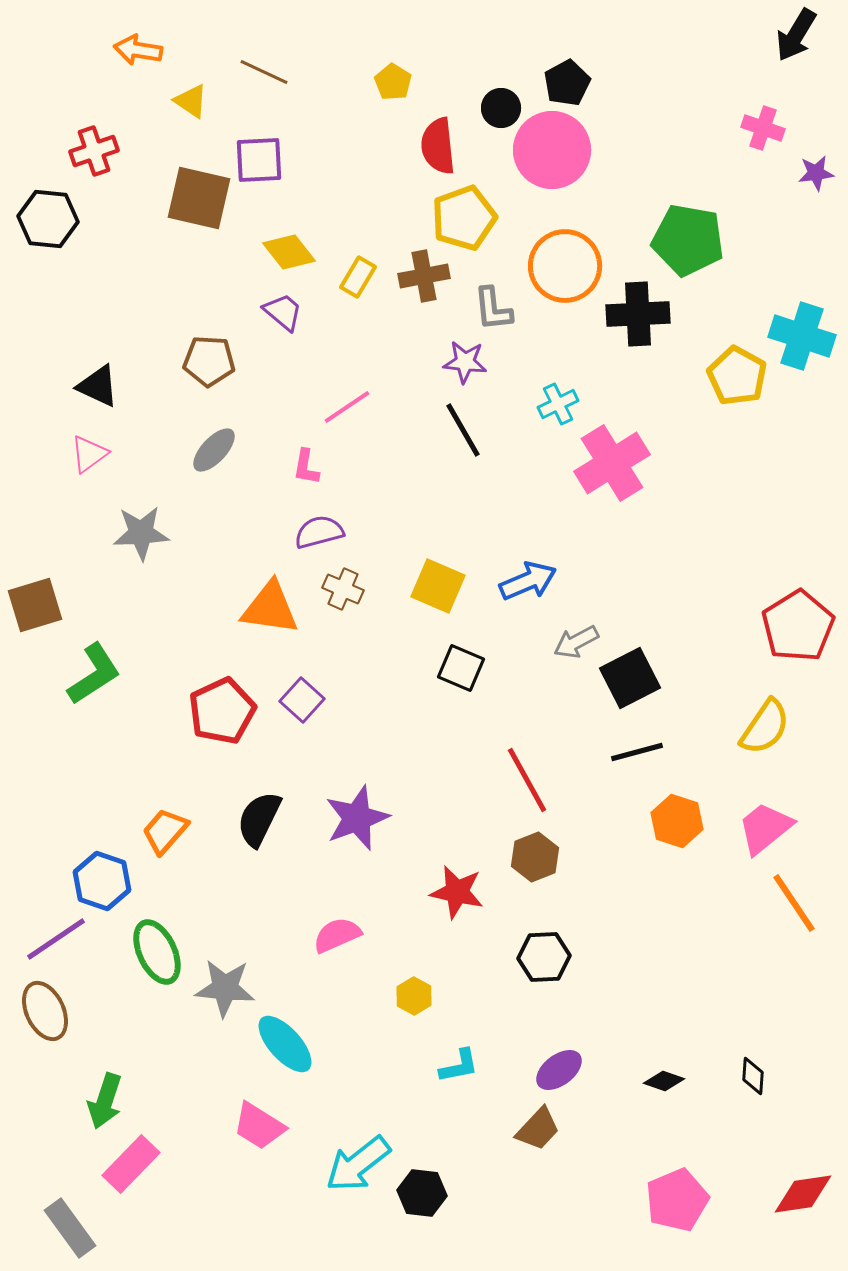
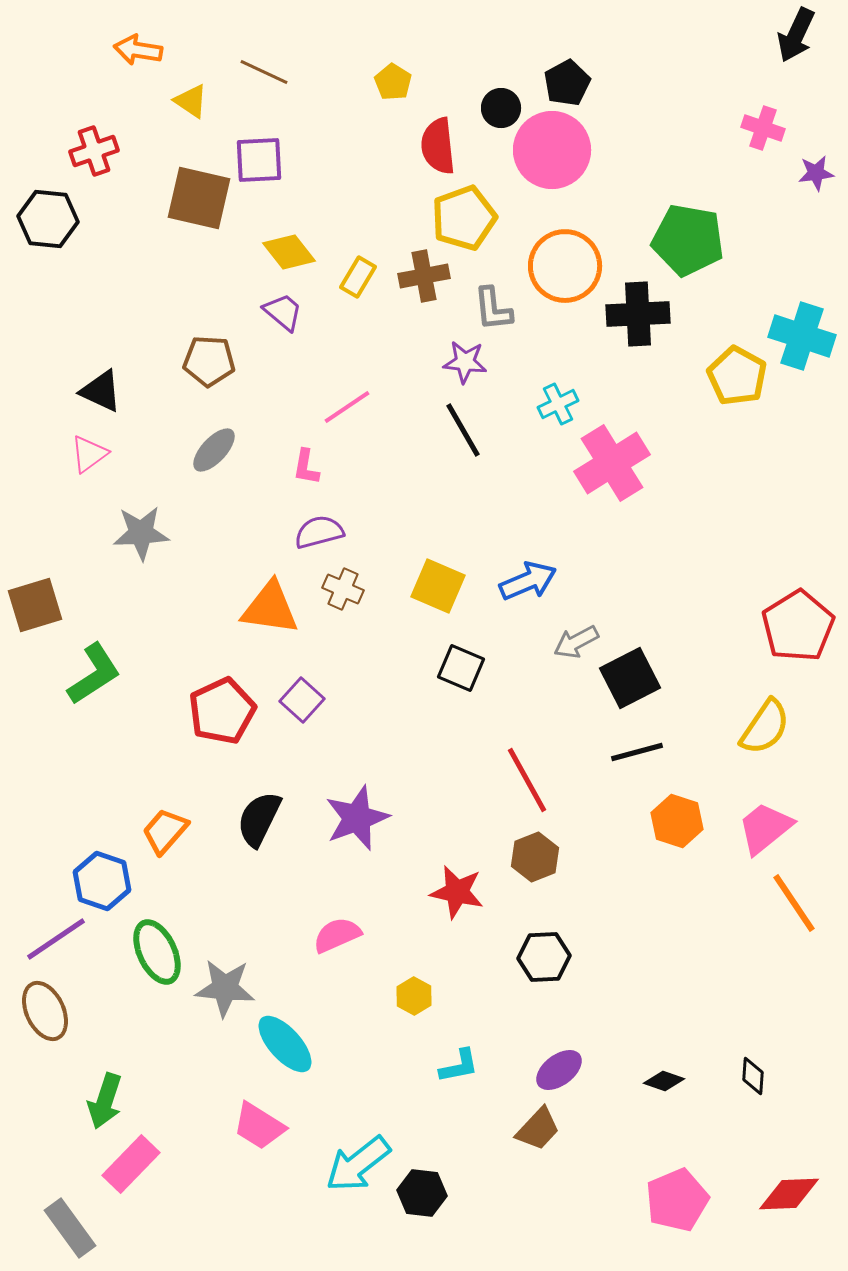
black arrow at (796, 35): rotated 6 degrees counterclockwise
black triangle at (98, 386): moved 3 px right, 5 px down
red diamond at (803, 1194): moved 14 px left; rotated 6 degrees clockwise
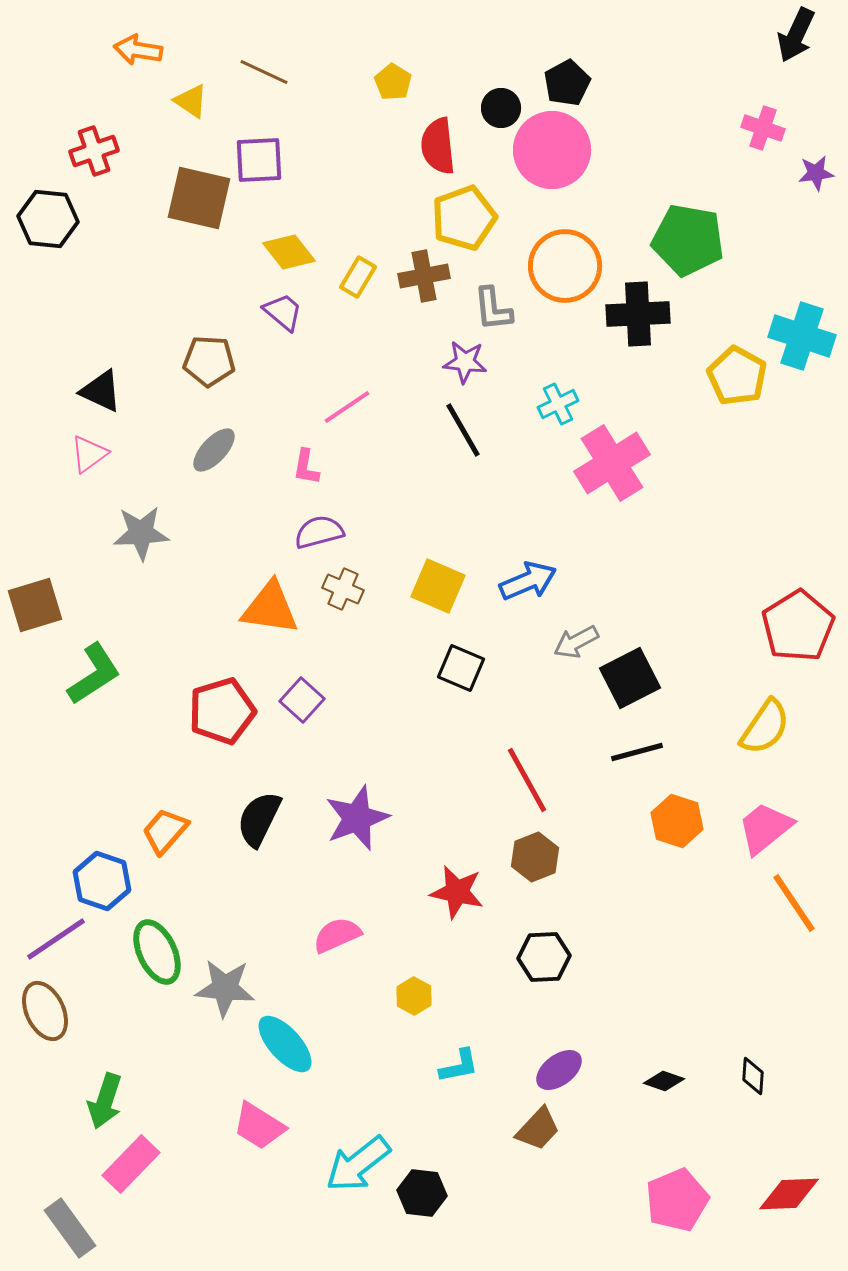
red pentagon at (222, 711): rotated 8 degrees clockwise
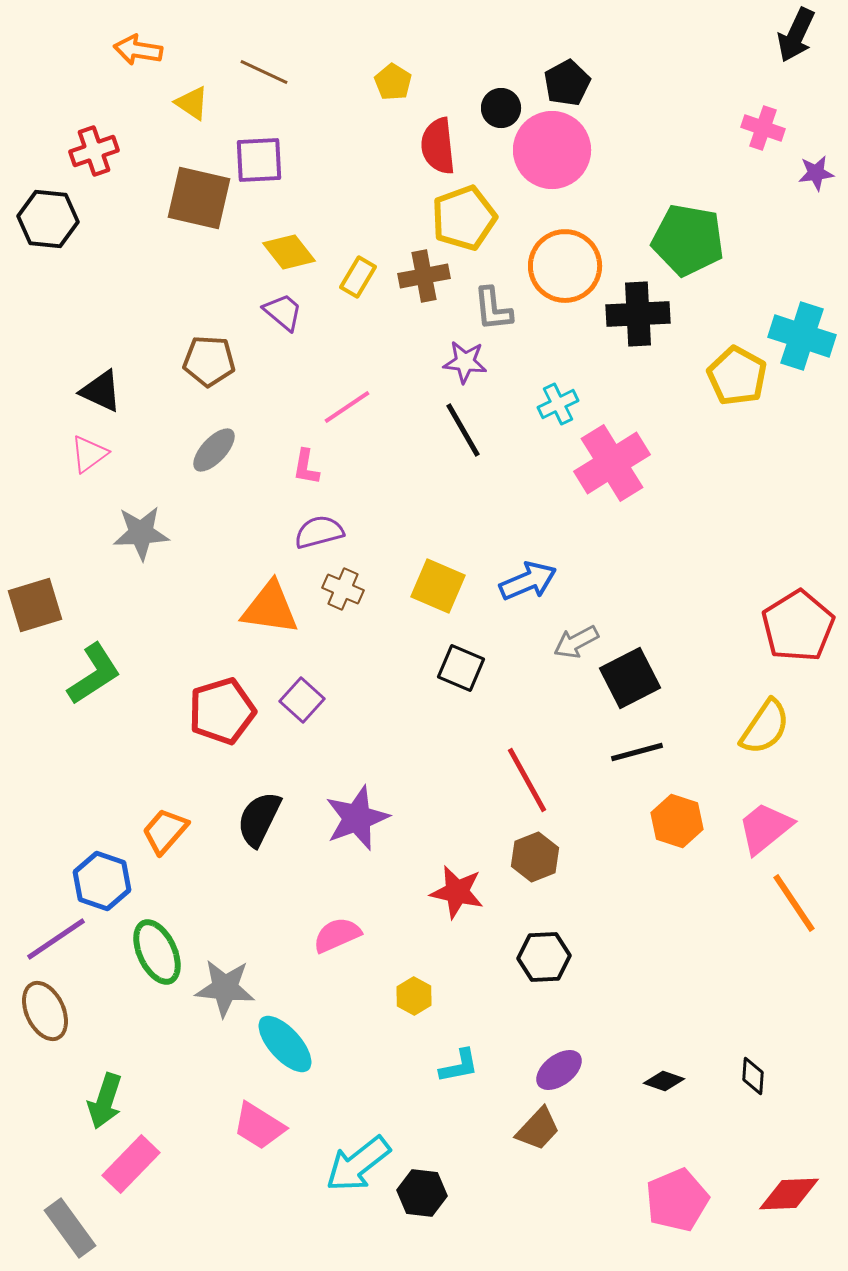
yellow triangle at (191, 101): moved 1 px right, 2 px down
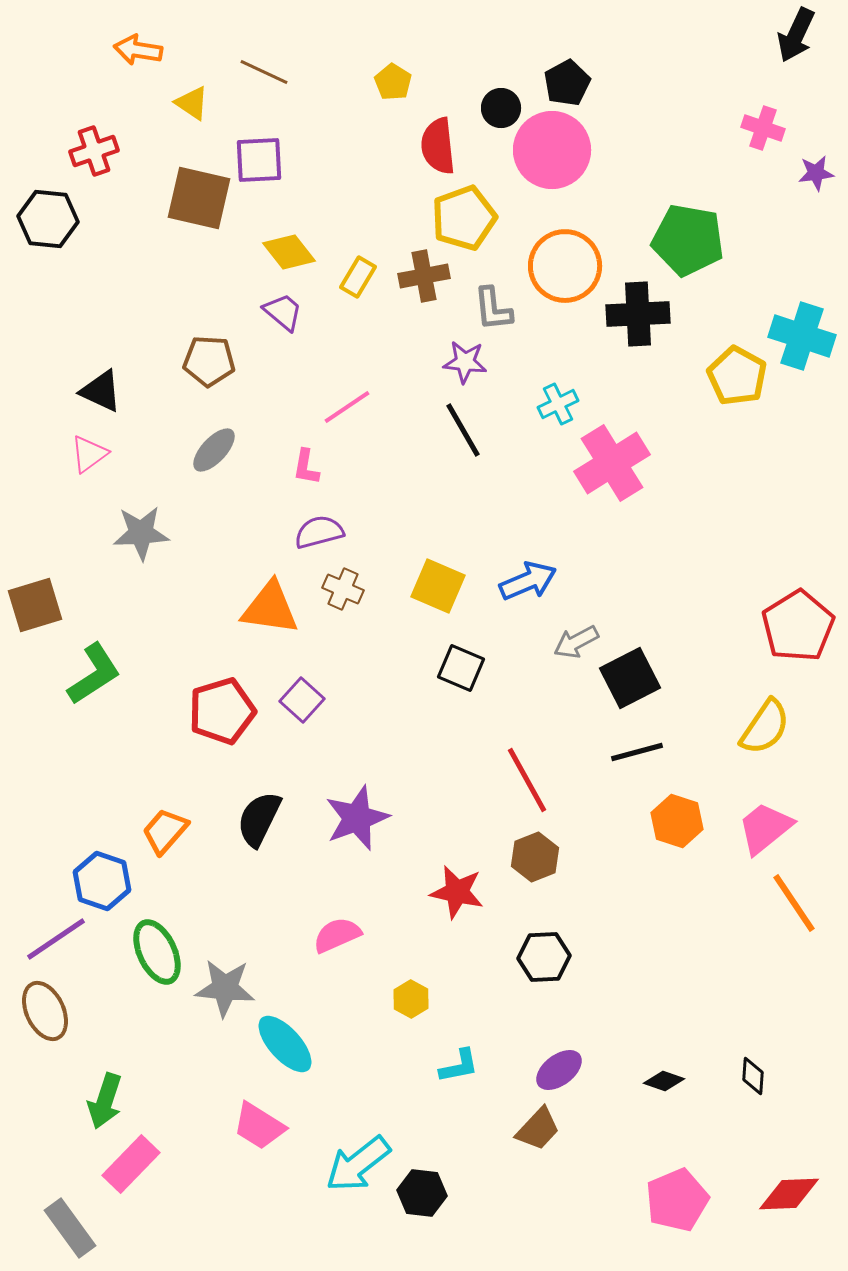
yellow hexagon at (414, 996): moved 3 px left, 3 px down
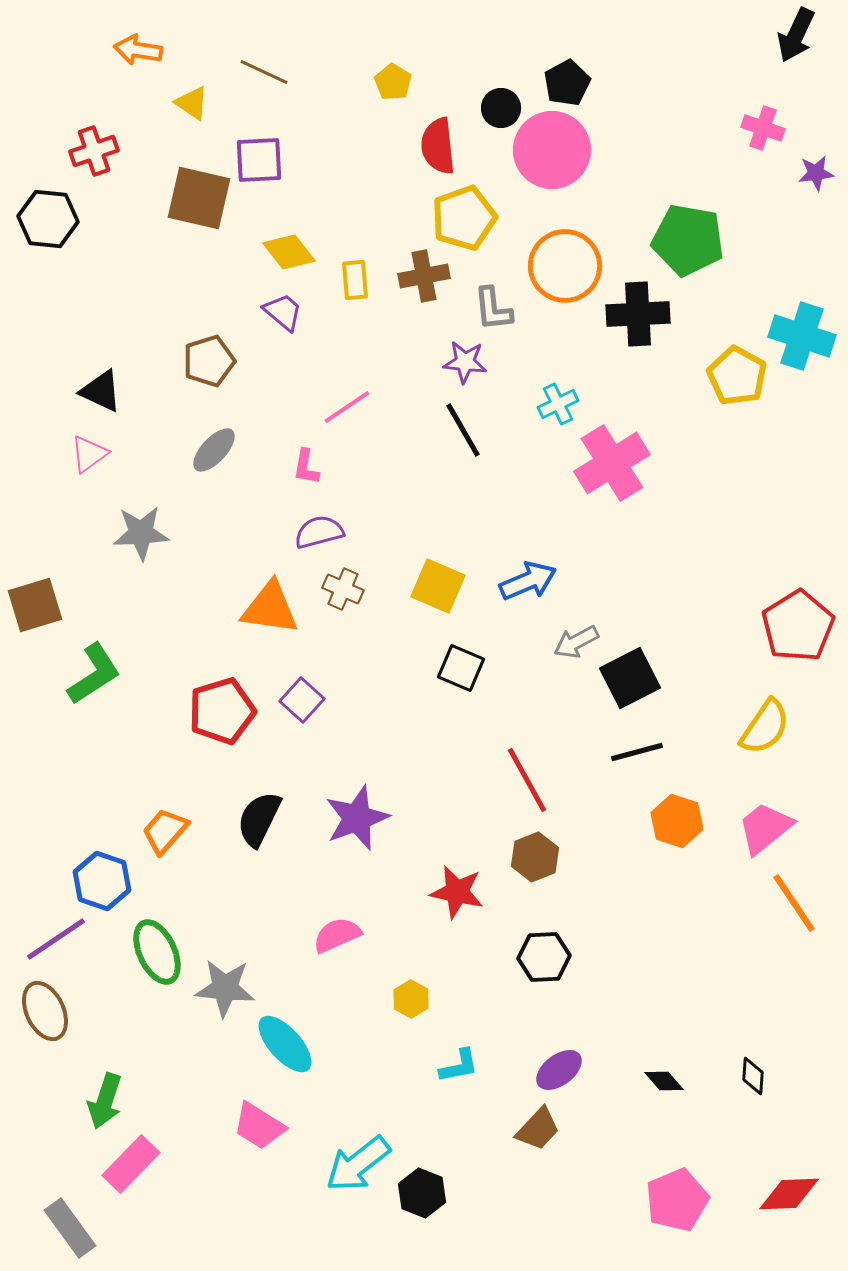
yellow rectangle at (358, 277): moved 3 px left, 3 px down; rotated 36 degrees counterclockwise
brown pentagon at (209, 361): rotated 21 degrees counterclockwise
black diamond at (664, 1081): rotated 30 degrees clockwise
black hexagon at (422, 1193): rotated 15 degrees clockwise
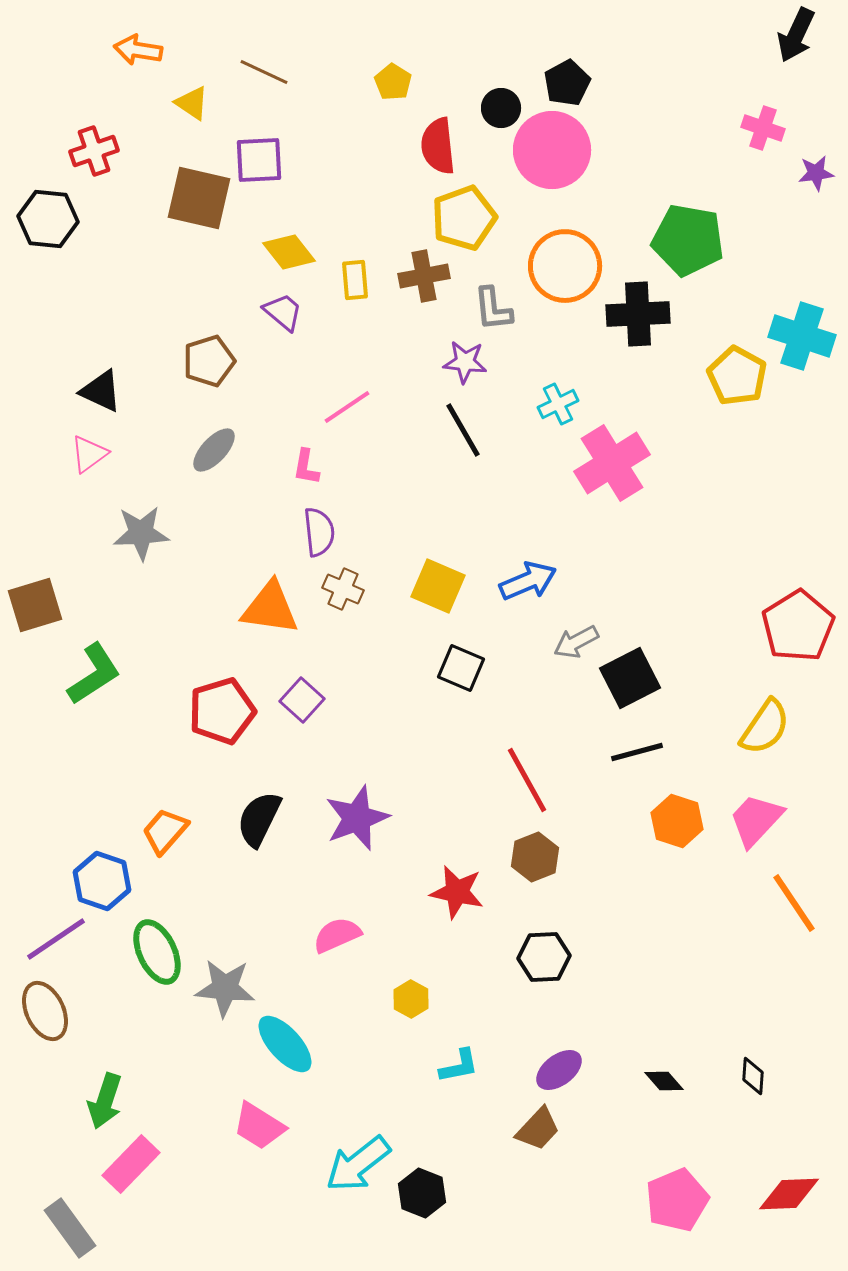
purple semicircle at (319, 532): rotated 99 degrees clockwise
pink trapezoid at (765, 828): moved 9 px left, 8 px up; rotated 8 degrees counterclockwise
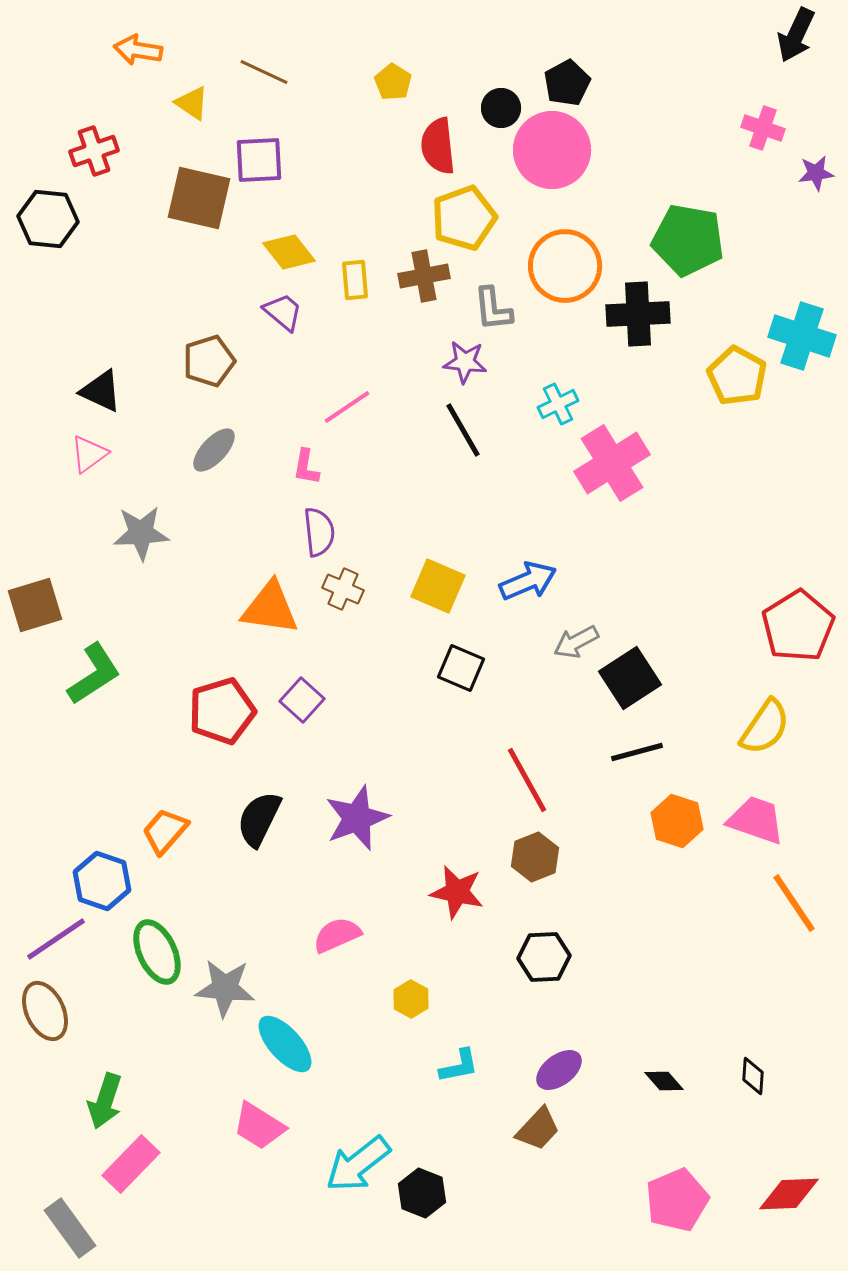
black square at (630, 678): rotated 6 degrees counterclockwise
pink trapezoid at (756, 820): rotated 66 degrees clockwise
